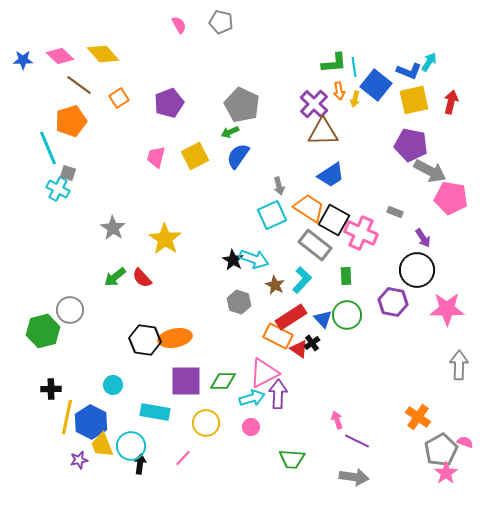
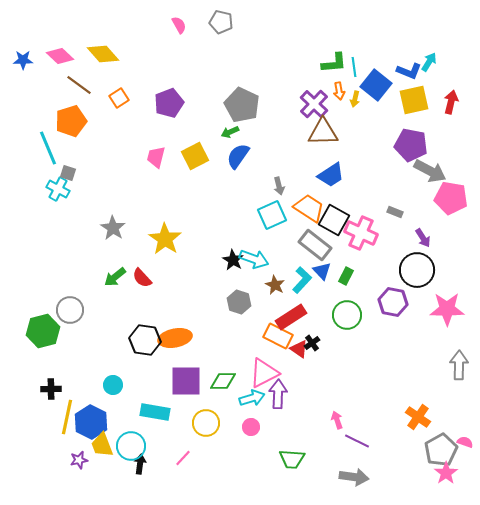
green rectangle at (346, 276): rotated 30 degrees clockwise
blue triangle at (323, 319): moved 1 px left, 48 px up
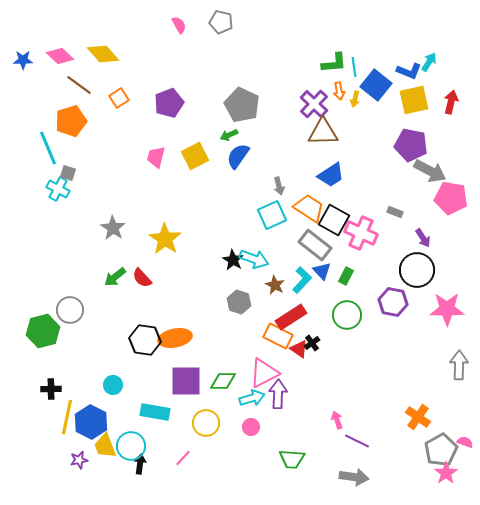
green arrow at (230, 132): moved 1 px left, 3 px down
yellow trapezoid at (102, 445): moved 3 px right, 1 px down
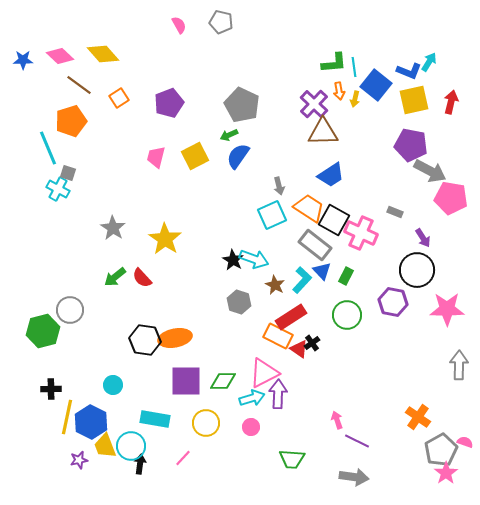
cyan rectangle at (155, 412): moved 7 px down
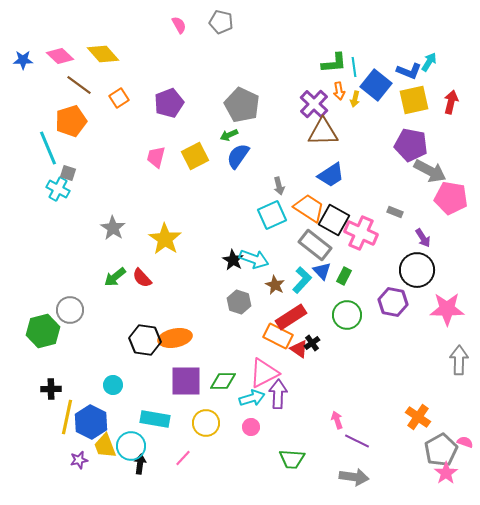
green rectangle at (346, 276): moved 2 px left
gray arrow at (459, 365): moved 5 px up
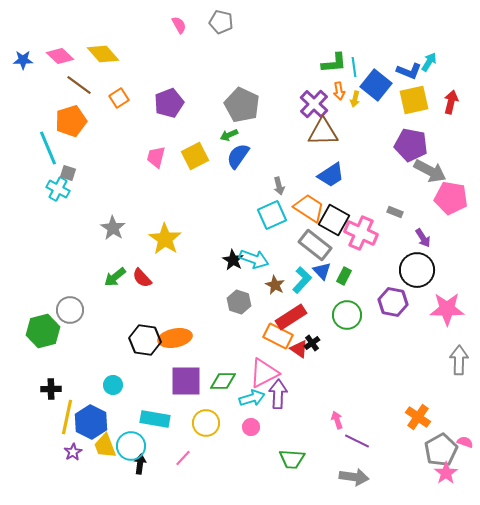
purple star at (79, 460): moved 6 px left, 8 px up; rotated 18 degrees counterclockwise
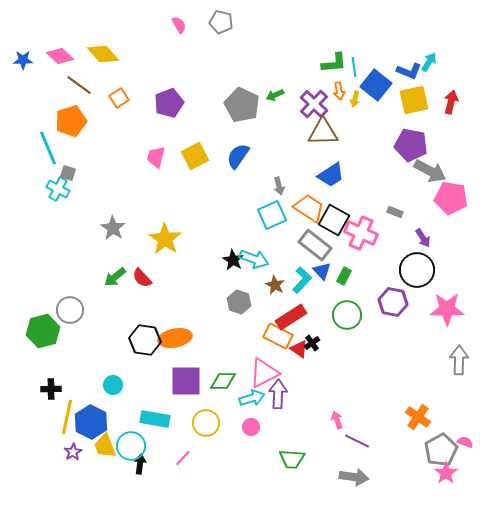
green arrow at (229, 135): moved 46 px right, 40 px up
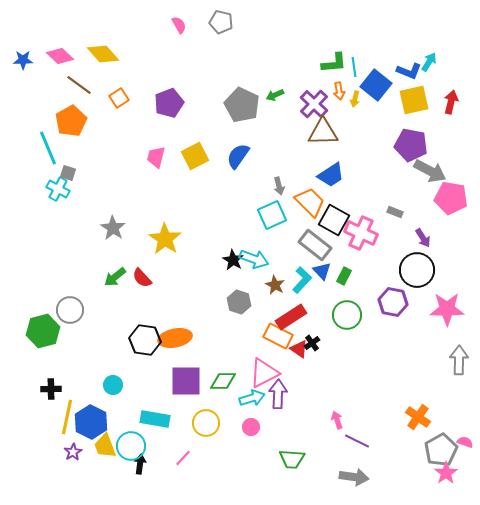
orange pentagon at (71, 121): rotated 12 degrees counterclockwise
orange trapezoid at (309, 208): moved 1 px right, 6 px up; rotated 12 degrees clockwise
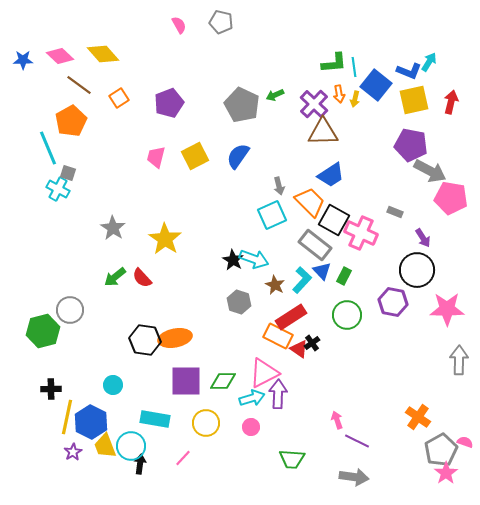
orange arrow at (339, 91): moved 3 px down
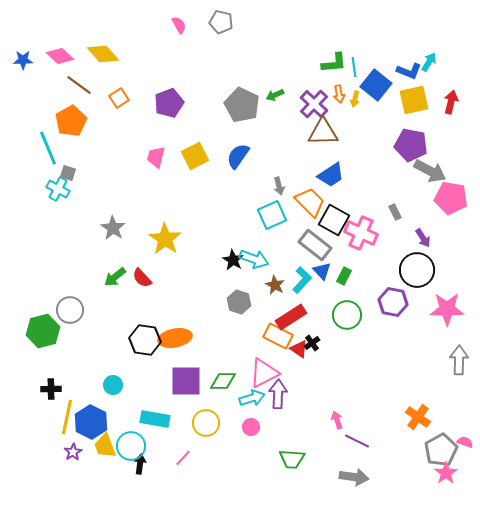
gray rectangle at (395, 212): rotated 42 degrees clockwise
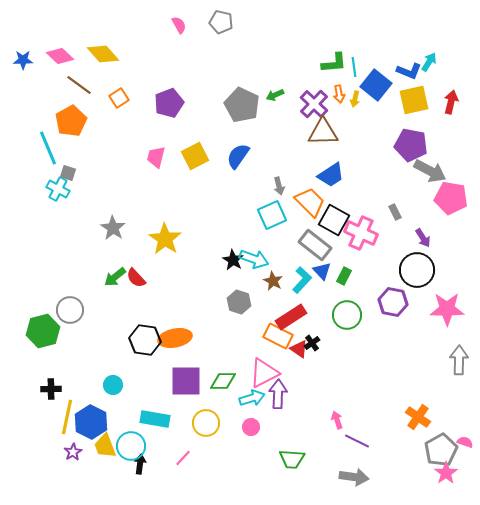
red semicircle at (142, 278): moved 6 px left
brown star at (275, 285): moved 2 px left, 4 px up
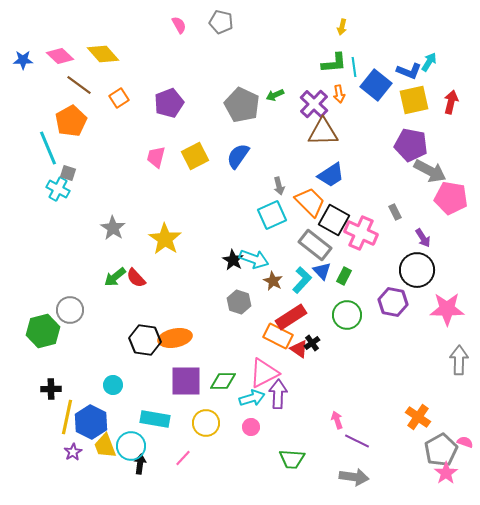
yellow arrow at (355, 99): moved 13 px left, 72 px up
